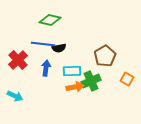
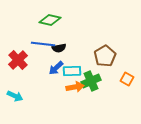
blue arrow: moved 10 px right; rotated 140 degrees counterclockwise
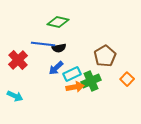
green diamond: moved 8 px right, 2 px down
cyan rectangle: moved 3 px down; rotated 24 degrees counterclockwise
orange square: rotated 16 degrees clockwise
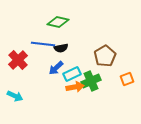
black semicircle: moved 2 px right
orange square: rotated 24 degrees clockwise
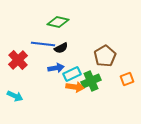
black semicircle: rotated 16 degrees counterclockwise
blue arrow: rotated 147 degrees counterclockwise
orange arrow: rotated 18 degrees clockwise
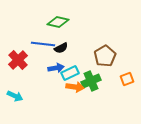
cyan rectangle: moved 2 px left, 1 px up
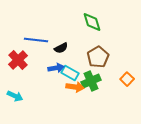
green diamond: moved 34 px right; rotated 60 degrees clockwise
blue line: moved 7 px left, 4 px up
brown pentagon: moved 7 px left, 1 px down
cyan rectangle: rotated 54 degrees clockwise
orange square: rotated 24 degrees counterclockwise
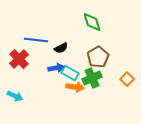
red cross: moved 1 px right, 1 px up
green cross: moved 1 px right, 3 px up
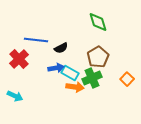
green diamond: moved 6 px right
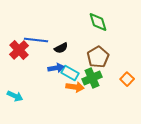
red cross: moved 9 px up
